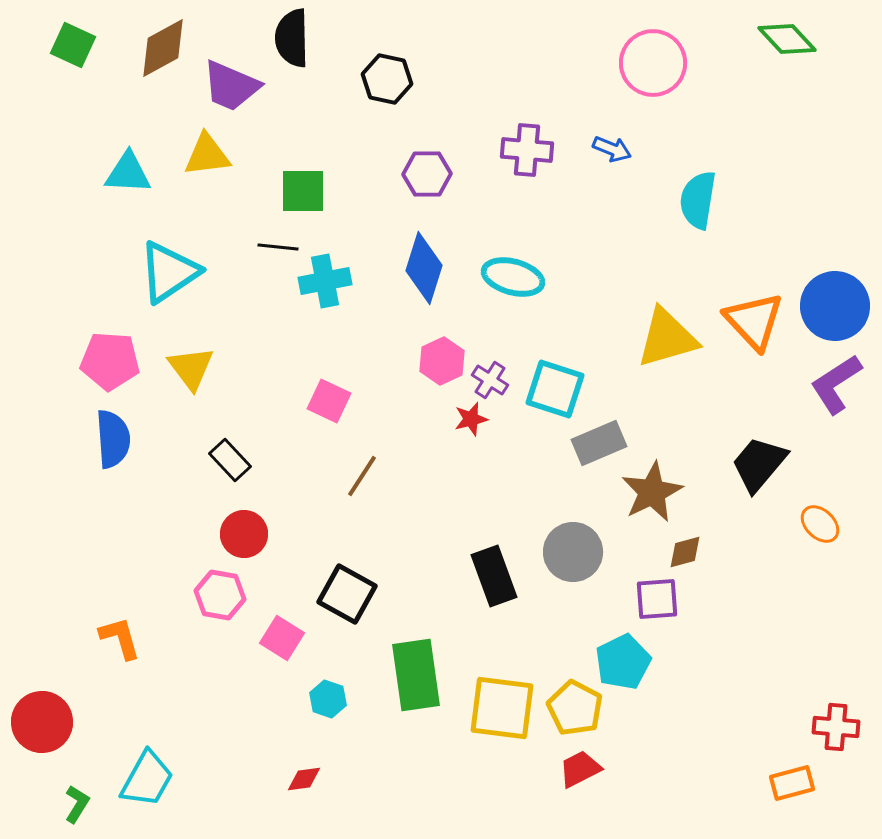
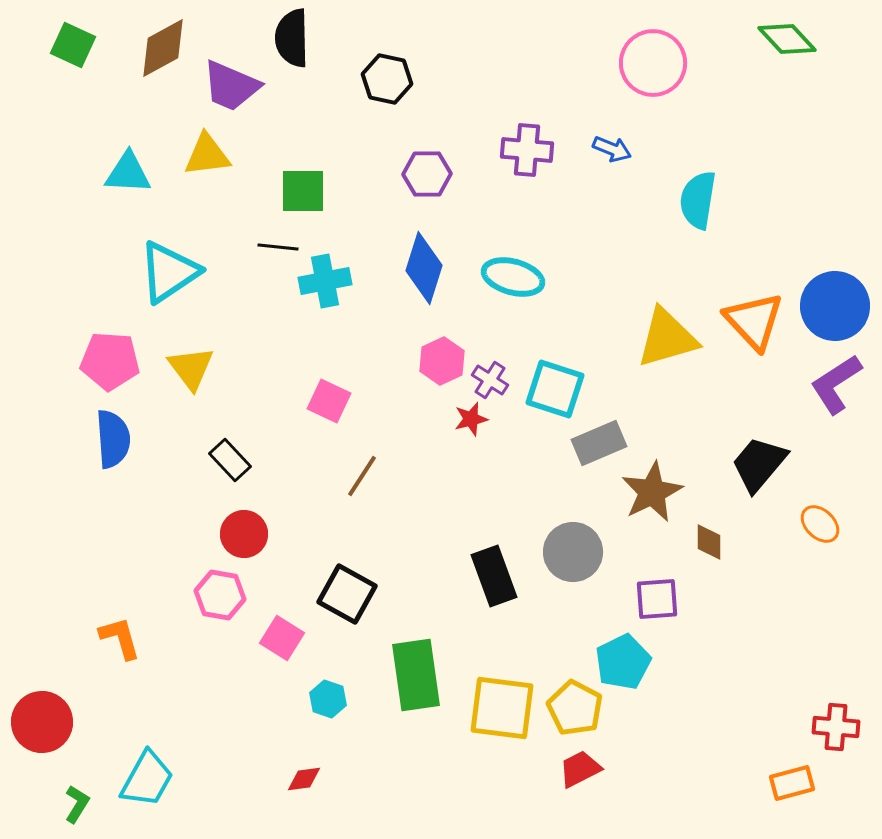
brown diamond at (685, 552): moved 24 px right, 10 px up; rotated 75 degrees counterclockwise
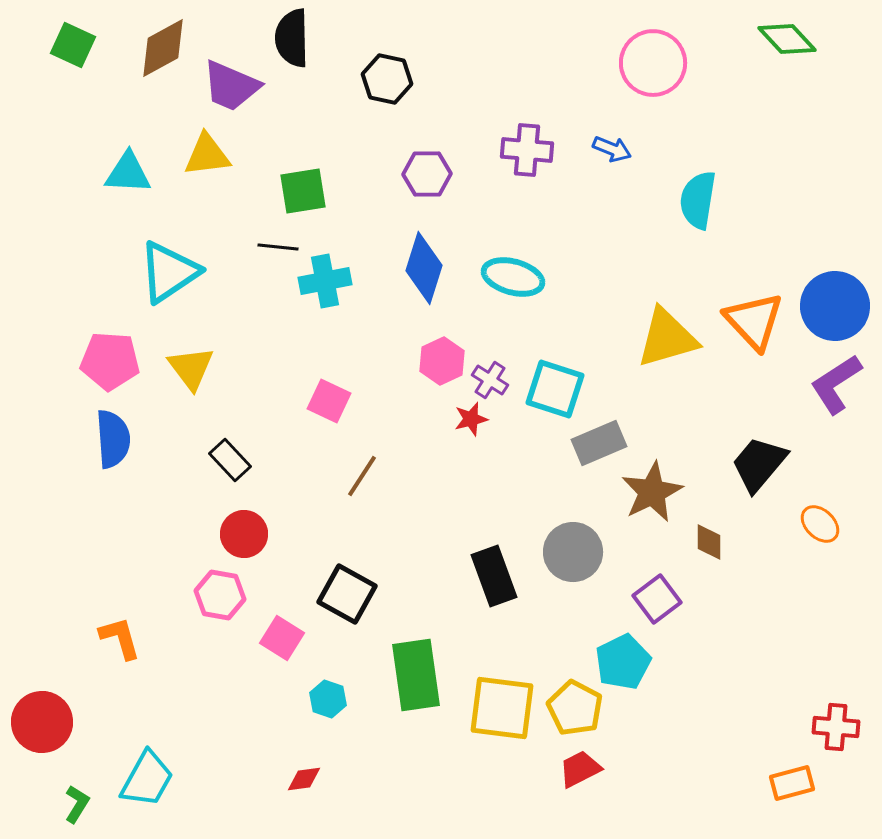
green square at (303, 191): rotated 9 degrees counterclockwise
purple square at (657, 599): rotated 33 degrees counterclockwise
